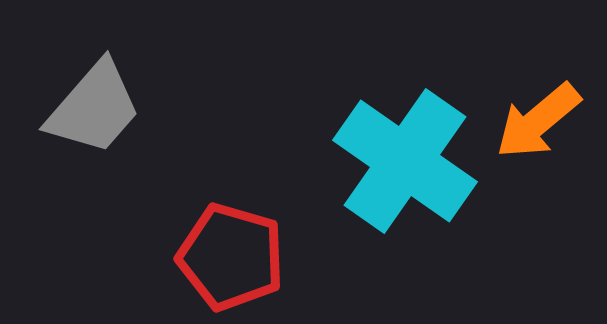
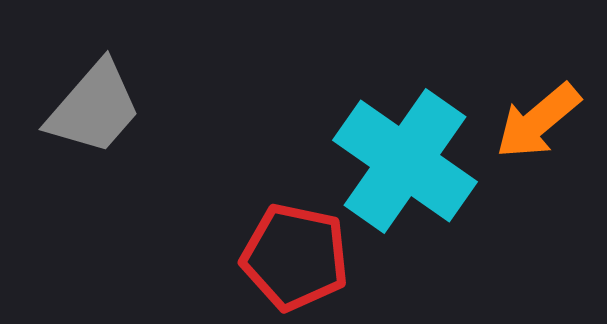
red pentagon: moved 64 px right; rotated 4 degrees counterclockwise
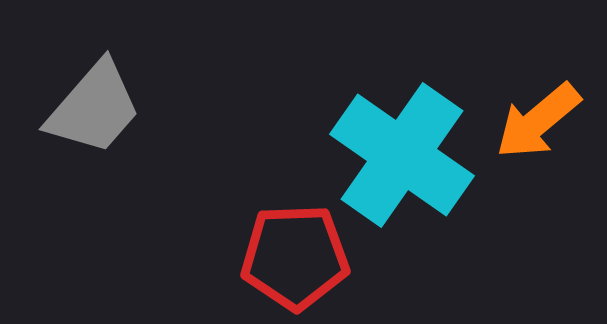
cyan cross: moved 3 px left, 6 px up
red pentagon: rotated 14 degrees counterclockwise
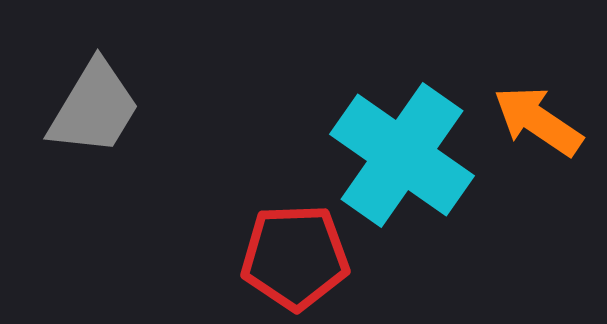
gray trapezoid: rotated 10 degrees counterclockwise
orange arrow: rotated 74 degrees clockwise
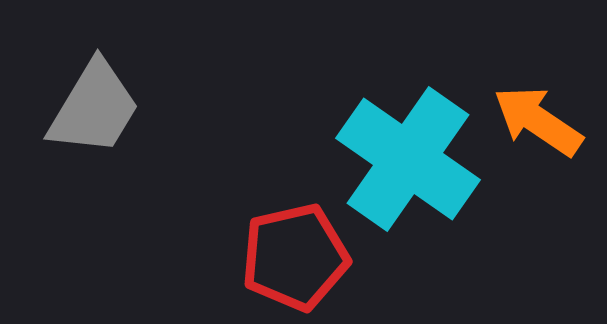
cyan cross: moved 6 px right, 4 px down
red pentagon: rotated 11 degrees counterclockwise
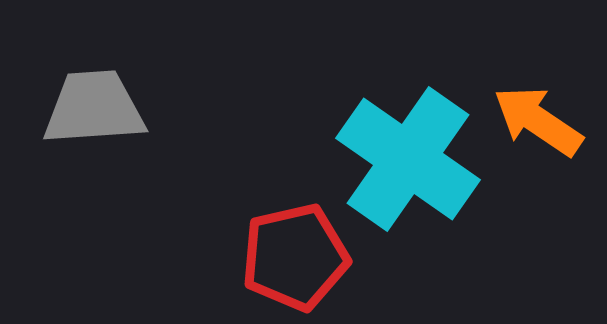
gray trapezoid: rotated 125 degrees counterclockwise
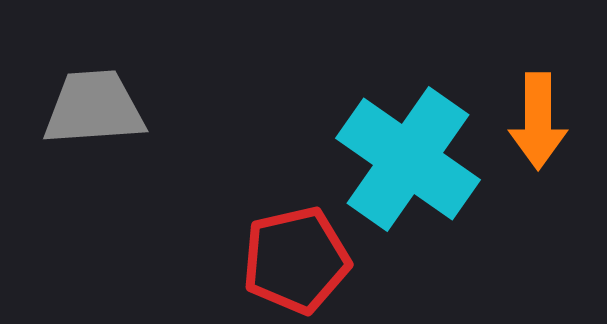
orange arrow: rotated 124 degrees counterclockwise
red pentagon: moved 1 px right, 3 px down
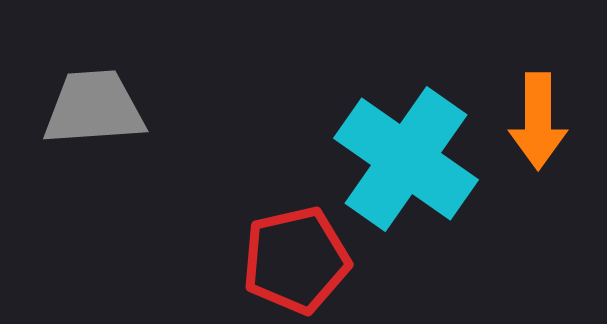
cyan cross: moved 2 px left
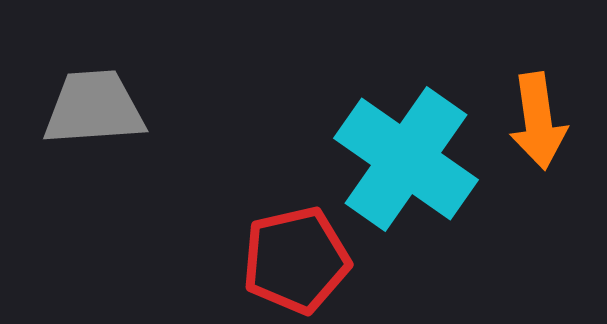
orange arrow: rotated 8 degrees counterclockwise
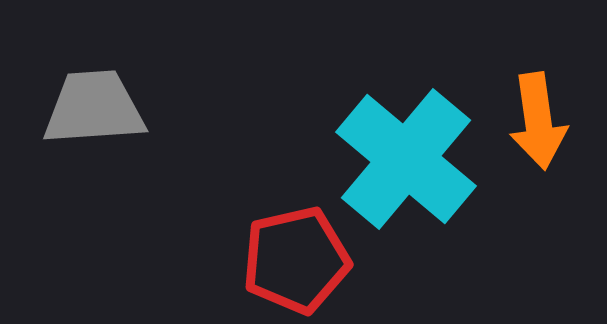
cyan cross: rotated 5 degrees clockwise
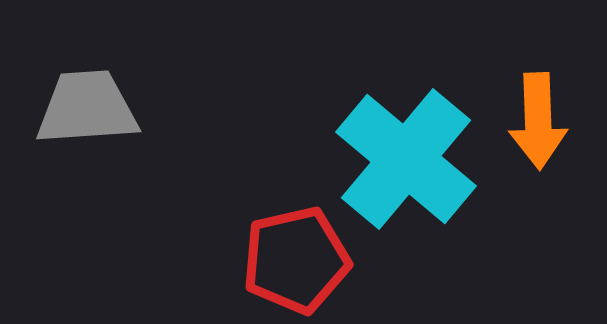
gray trapezoid: moved 7 px left
orange arrow: rotated 6 degrees clockwise
